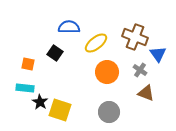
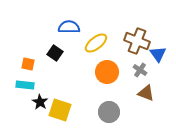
brown cross: moved 2 px right, 4 px down
cyan rectangle: moved 3 px up
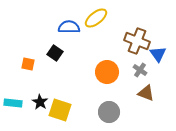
yellow ellipse: moved 25 px up
cyan rectangle: moved 12 px left, 18 px down
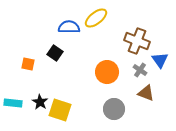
blue triangle: moved 2 px right, 6 px down
gray circle: moved 5 px right, 3 px up
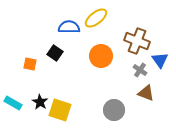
orange square: moved 2 px right
orange circle: moved 6 px left, 16 px up
cyan rectangle: rotated 24 degrees clockwise
gray circle: moved 1 px down
